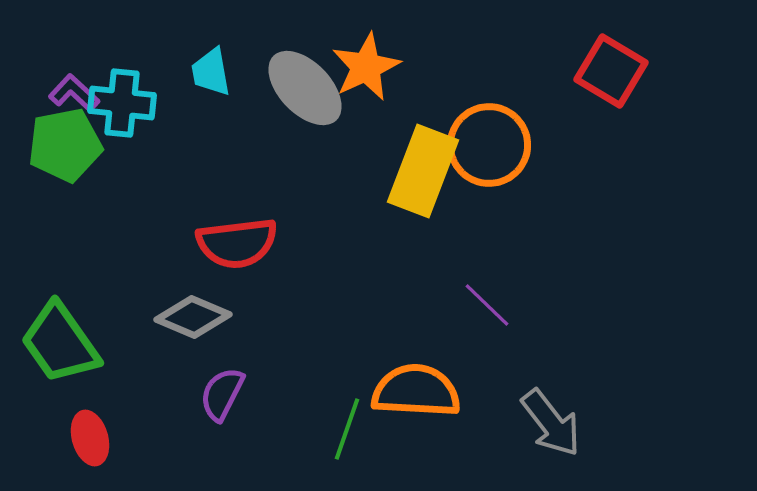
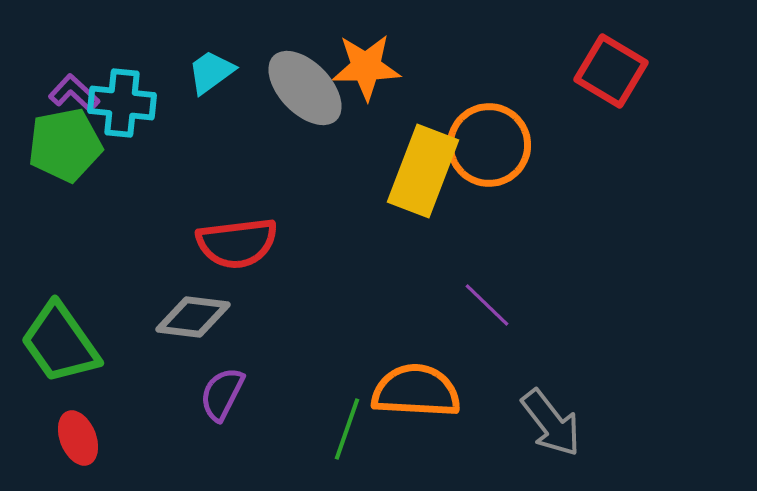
orange star: rotated 24 degrees clockwise
cyan trapezoid: rotated 64 degrees clockwise
gray diamond: rotated 16 degrees counterclockwise
red ellipse: moved 12 px left; rotated 6 degrees counterclockwise
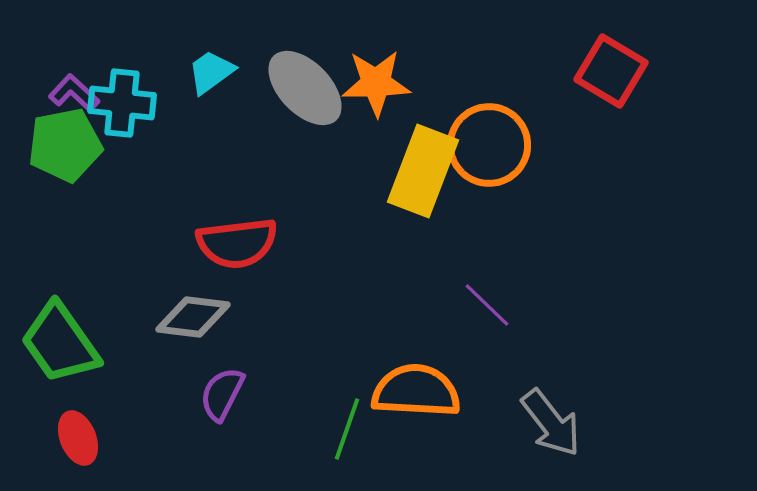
orange star: moved 10 px right, 16 px down
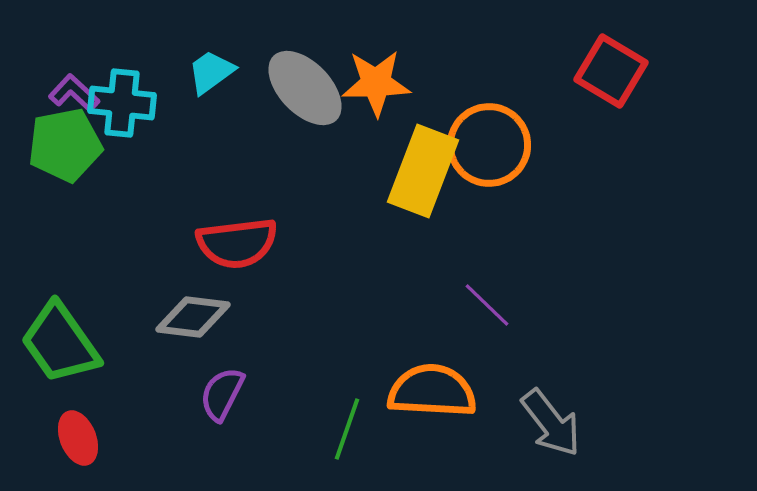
orange semicircle: moved 16 px right
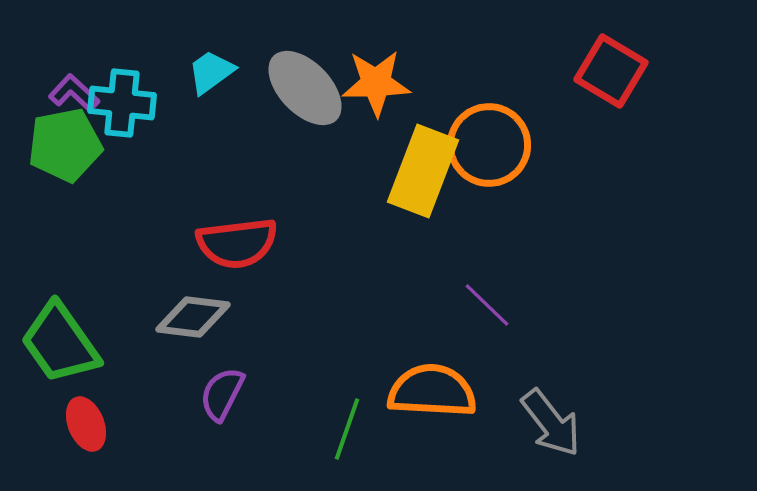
red ellipse: moved 8 px right, 14 px up
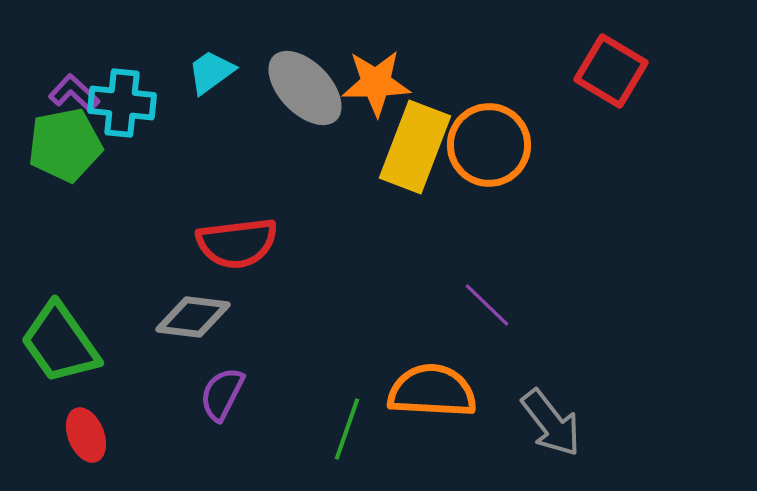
yellow rectangle: moved 8 px left, 24 px up
red ellipse: moved 11 px down
